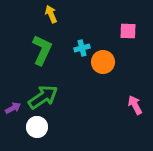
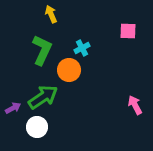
cyan cross: rotated 14 degrees counterclockwise
orange circle: moved 34 px left, 8 px down
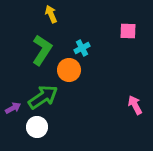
green L-shape: rotated 8 degrees clockwise
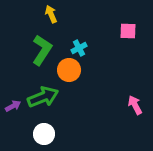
cyan cross: moved 3 px left
green arrow: rotated 12 degrees clockwise
purple arrow: moved 2 px up
white circle: moved 7 px right, 7 px down
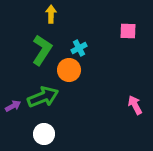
yellow arrow: rotated 24 degrees clockwise
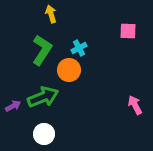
yellow arrow: rotated 18 degrees counterclockwise
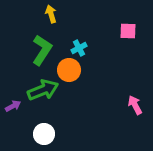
green arrow: moved 7 px up
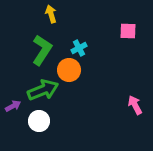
white circle: moved 5 px left, 13 px up
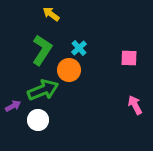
yellow arrow: rotated 36 degrees counterclockwise
pink square: moved 1 px right, 27 px down
cyan cross: rotated 14 degrees counterclockwise
white circle: moved 1 px left, 1 px up
